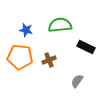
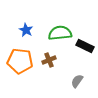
green semicircle: moved 8 px down
blue star: rotated 16 degrees clockwise
black rectangle: moved 1 px left, 1 px up
orange pentagon: moved 4 px down
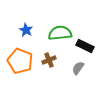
orange pentagon: rotated 15 degrees clockwise
gray semicircle: moved 1 px right, 13 px up
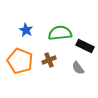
gray semicircle: rotated 72 degrees counterclockwise
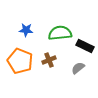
blue star: rotated 24 degrees counterclockwise
gray semicircle: rotated 88 degrees clockwise
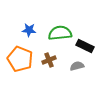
blue star: moved 3 px right
orange pentagon: moved 2 px up
gray semicircle: moved 1 px left, 2 px up; rotated 24 degrees clockwise
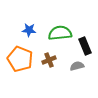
black rectangle: rotated 42 degrees clockwise
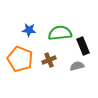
black rectangle: moved 2 px left
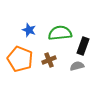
blue star: rotated 16 degrees clockwise
black rectangle: rotated 42 degrees clockwise
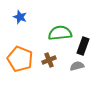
blue star: moved 9 px left, 13 px up
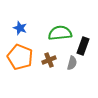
blue star: moved 11 px down
orange pentagon: moved 2 px up
gray semicircle: moved 5 px left, 3 px up; rotated 120 degrees clockwise
